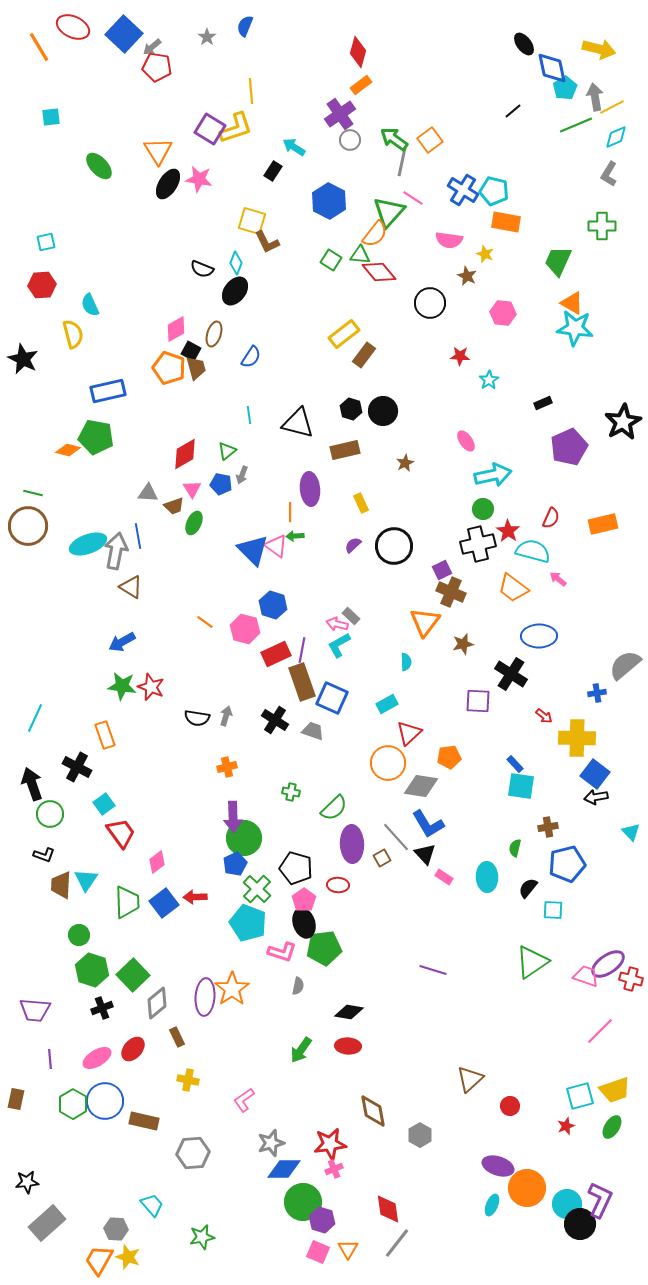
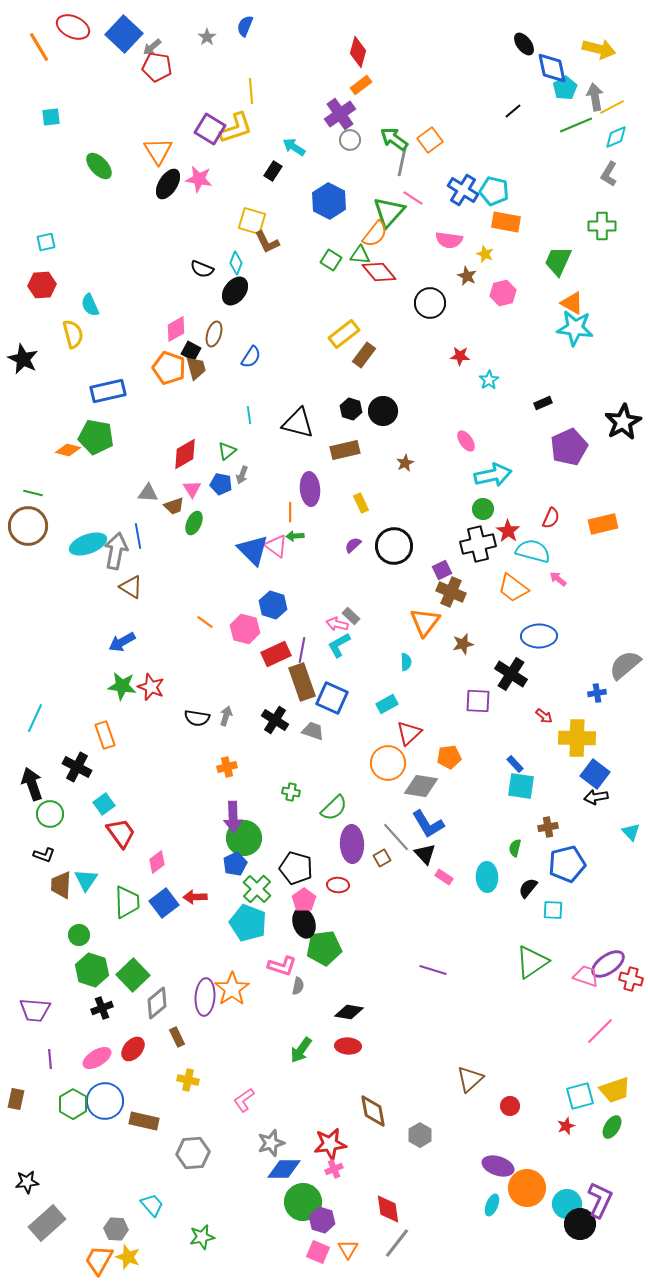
pink hexagon at (503, 313): moved 20 px up; rotated 20 degrees counterclockwise
pink L-shape at (282, 952): moved 14 px down
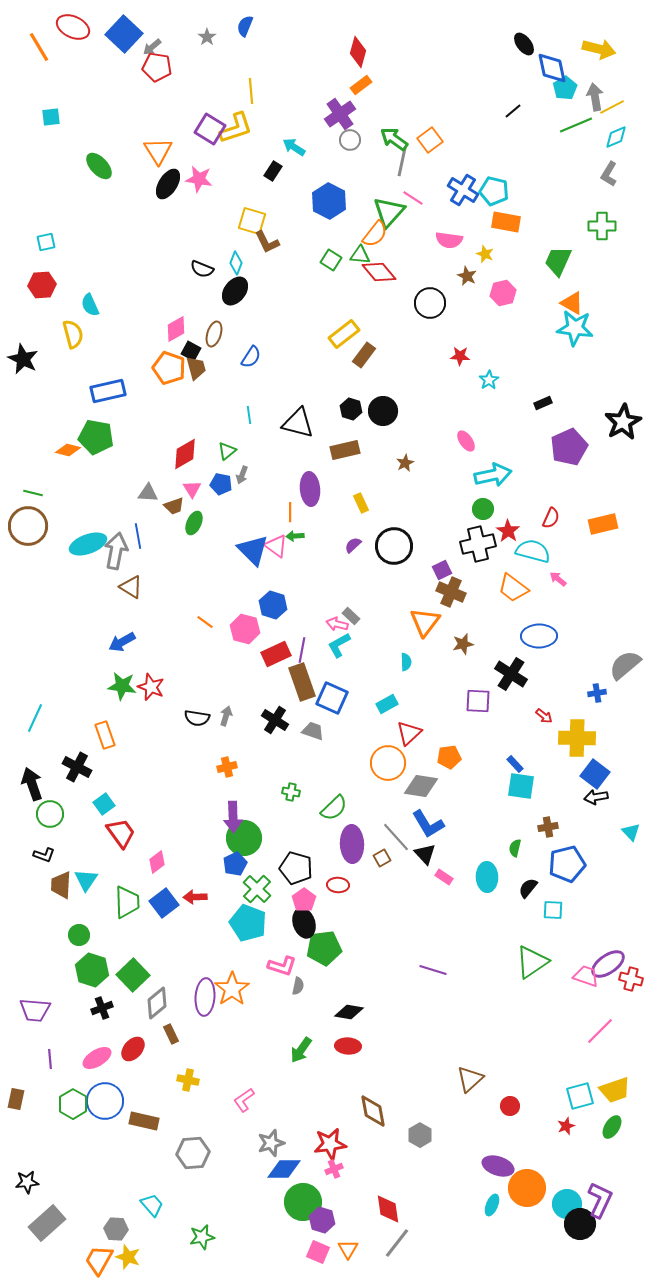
brown rectangle at (177, 1037): moved 6 px left, 3 px up
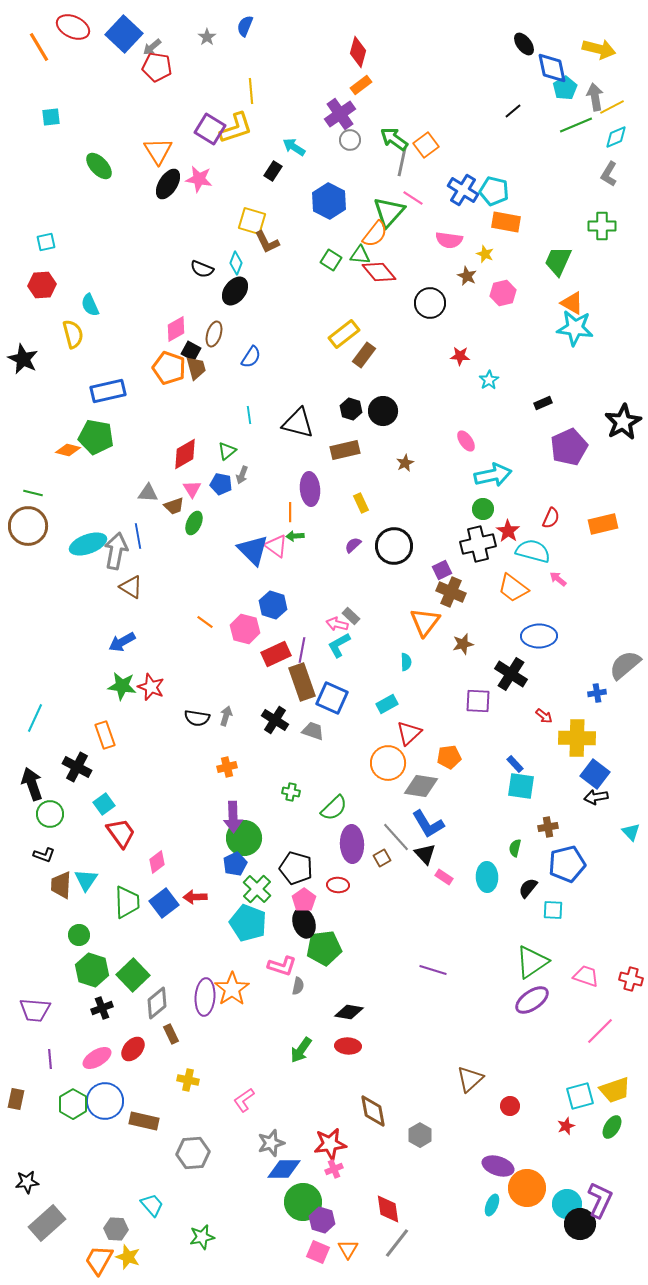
orange square at (430, 140): moved 4 px left, 5 px down
purple ellipse at (608, 964): moved 76 px left, 36 px down
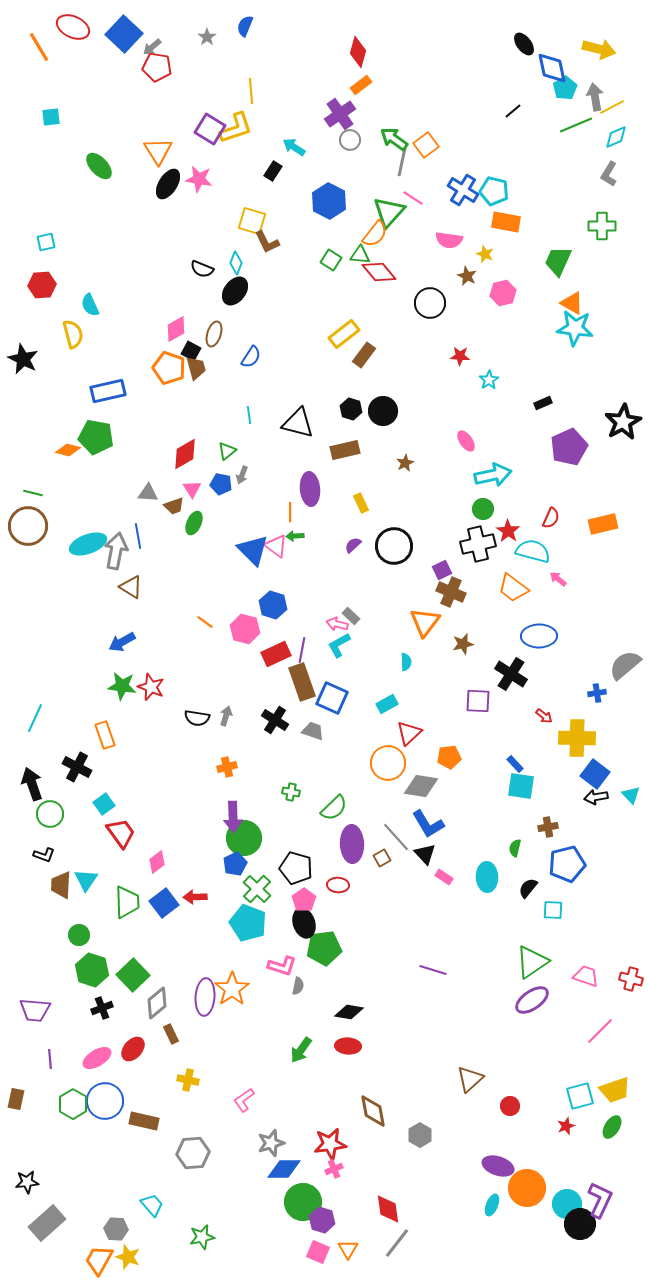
cyan triangle at (631, 832): moved 37 px up
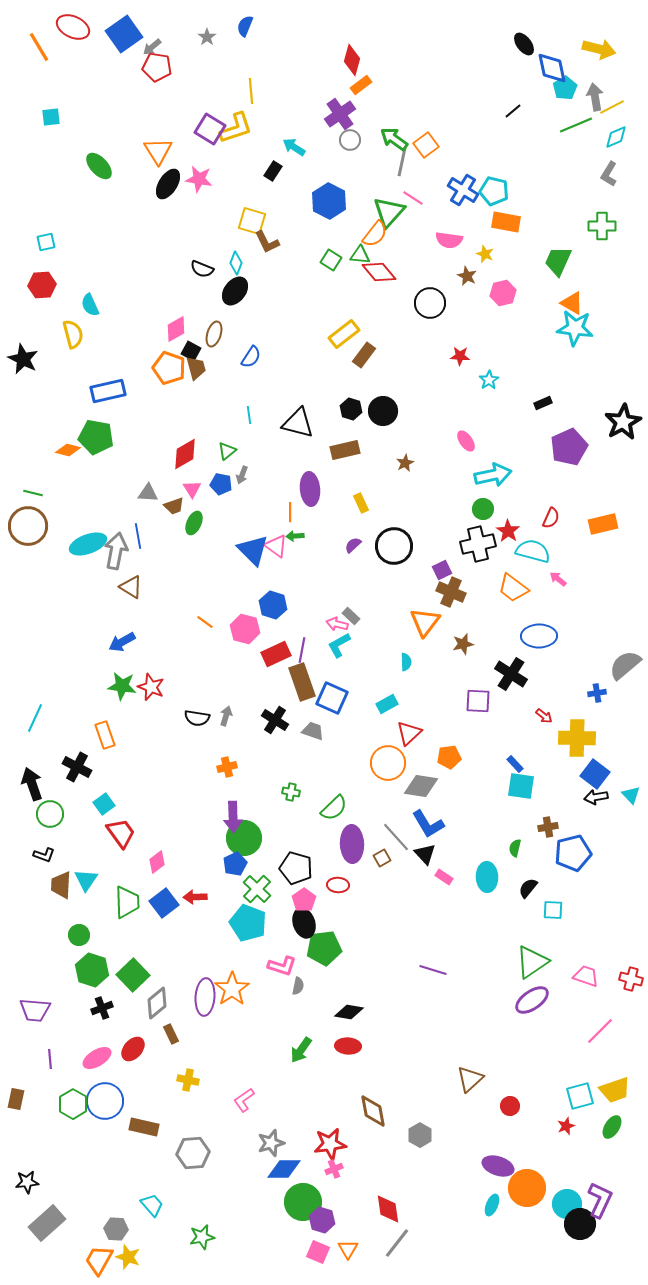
blue square at (124, 34): rotated 12 degrees clockwise
red diamond at (358, 52): moved 6 px left, 8 px down
blue pentagon at (567, 864): moved 6 px right, 11 px up
brown rectangle at (144, 1121): moved 6 px down
